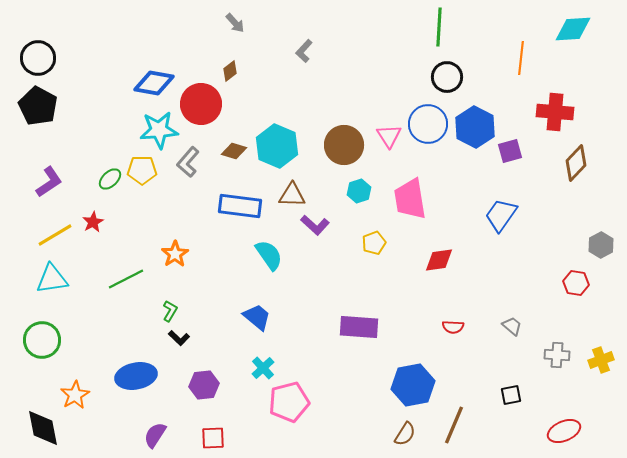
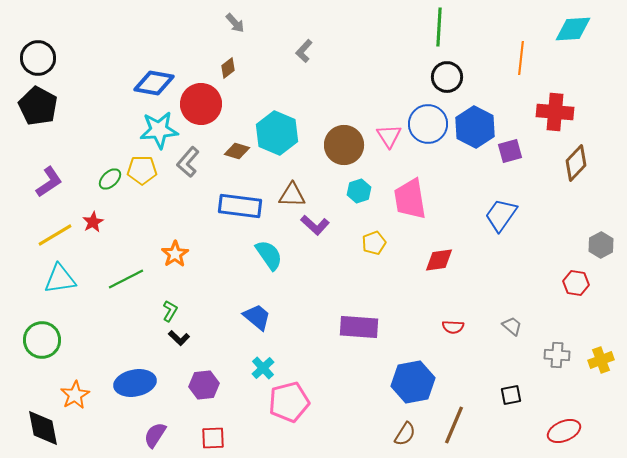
brown diamond at (230, 71): moved 2 px left, 3 px up
cyan hexagon at (277, 146): moved 13 px up
brown diamond at (234, 151): moved 3 px right
cyan triangle at (52, 279): moved 8 px right
blue ellipse at (136, 376): moved 1 px left, 7 px down
blue hexagon at (413, 385): moved 3 px up
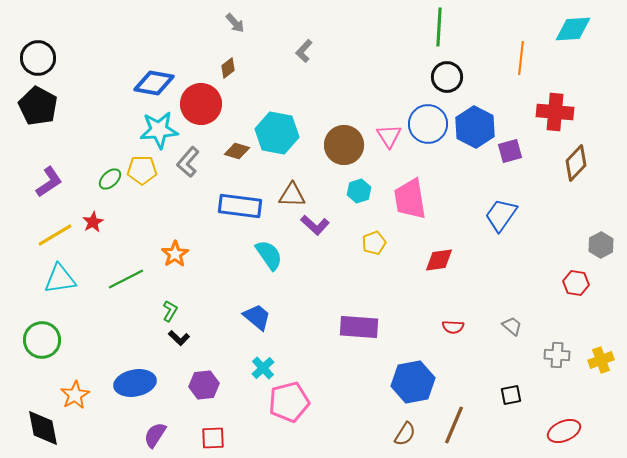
cyan hexagon at (277, 133): rotated 12 degrees counterclockwise
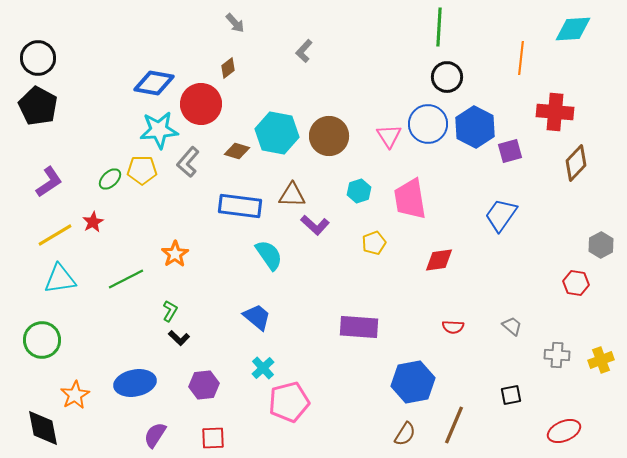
brown circle at (344, 145): moved 15 px left, 9 px up
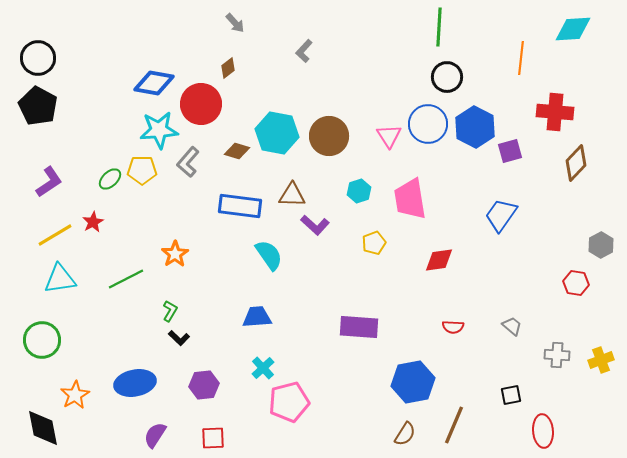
blue trapezoid at (257, 317): rotated 44 degrees counterclockwise
red ellipse at (564, 431): moved 21 px left; rotated 72 degrees counterclockwise
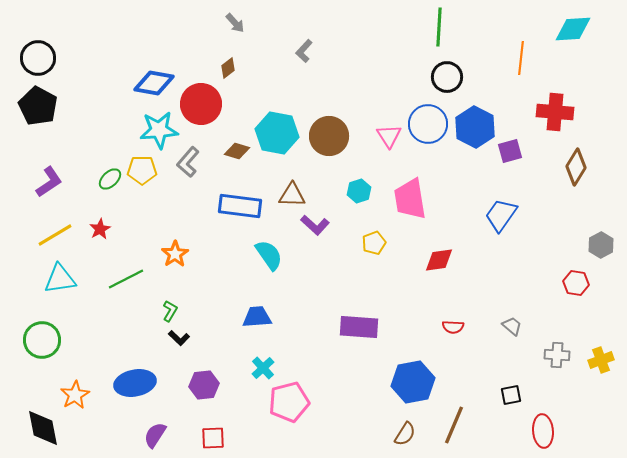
brown diamond at (576, 163): moved 4 px down; rotated 12 degrees counterclockwise
red star at (93, 222): moved 7 px right, 7 px down
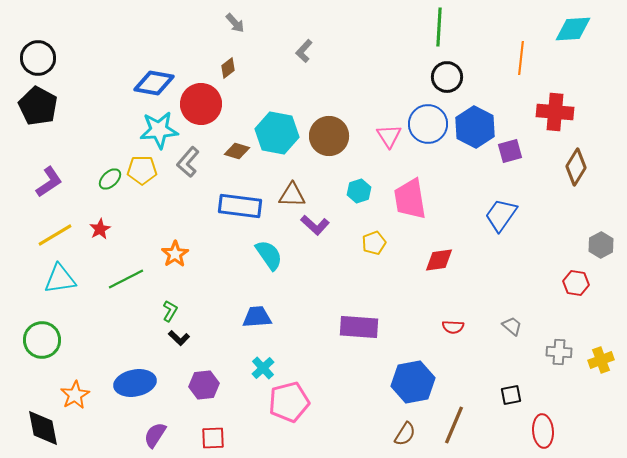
gray cross at (557, 355): moved 2 px right, 3 px up
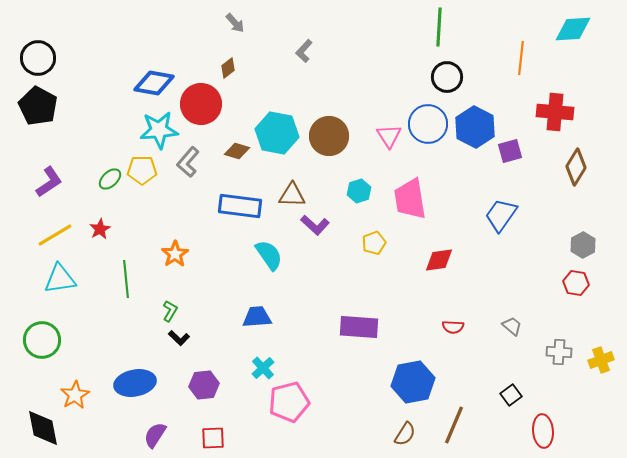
gray hexagon at (601, 245): moved 18 px left
green line at (126, 279): rotated 69 degrees counterclockwise
black square at (511, 395): rotated 25 degrees counterclockwise
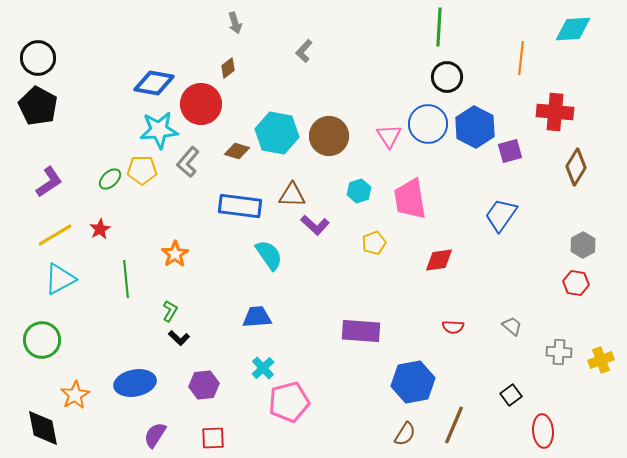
gray arrow at (235, 23): rotated 25 degrees clockwise
cyan triangle at (60, 279): rotated 20 degrees counterclockwise
purple rectangle at (359, 327): moved 2 px right, 4 px down
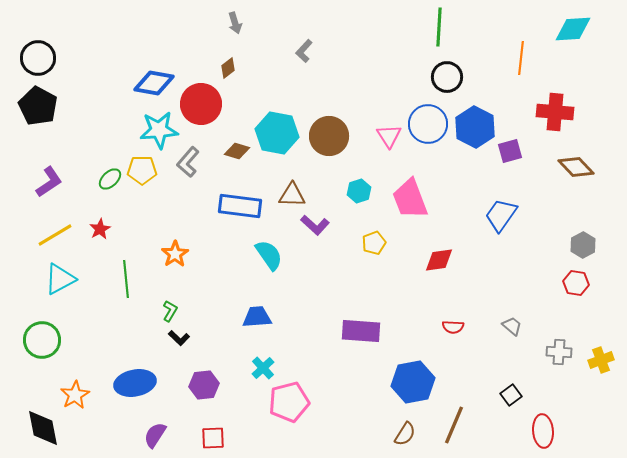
brown diamond at (576, 167): rotated 75 degrees counterclockwise
pink trapezoid at (410, 199): rotated 12 degrees counterclockwise
